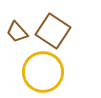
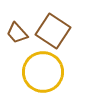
brown trapezoid: moved 1 px down
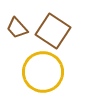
brown trapezoid: moved 5 px up
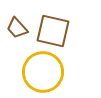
brown square: rotated 20 degrees counterclockwise
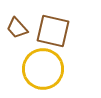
yellow circle: moved 3 px up
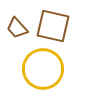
brown square: moved 5 px up
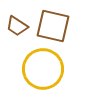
brown trapezoid: moved 2 px up; rotated 15 degrees counterclockwise
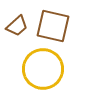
brown trapezoid: rotated 75 degrees counterclockwise
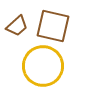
yellow circle: moved 3 px up
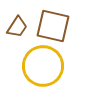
brown trapezoid: moved 1 px down; rotated 15 degrees counterclockwise
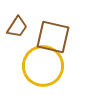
brown square: moved 11 px down
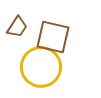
yellow circle: moved 2 px left, 1 px down
